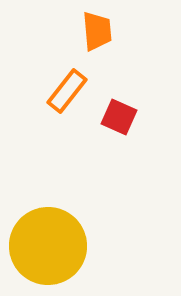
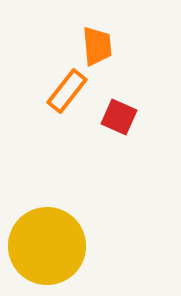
orange trapezoid: moved 15 px down
yellow circle: moved 1 px left
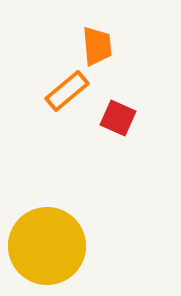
orange rectangle: rotated 12 degrees clockwise
red square: moved 1 px left, 1 px down
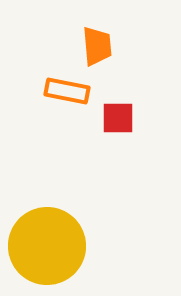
orange rectangle: rotated 51 degrees clockwise
red square: rotated 24 degrees counterclockwise
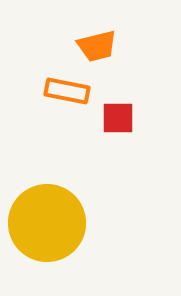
orange trapezoid: rotated 81 degrees clockwise
yellow circle: moved 23 px up
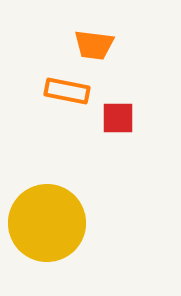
orange trapezoid: moved 3 px left, 1 px up; rotated 21 degrees clockwise
